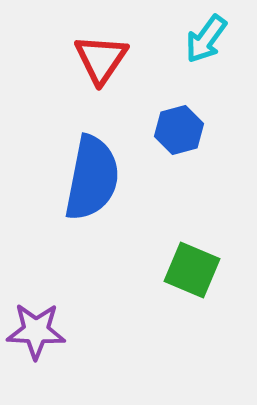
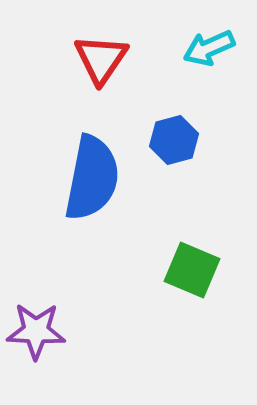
cyan arrow: moved 3 px right, 9 px down; rotated 30 degrees clockwise
blue hexagon: moved 5 px left, 10 px down
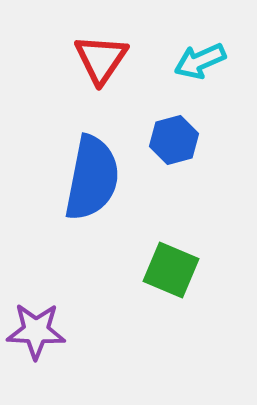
cyan arrow: moved 9 px left, 13 px down
green square: moved 21 px left
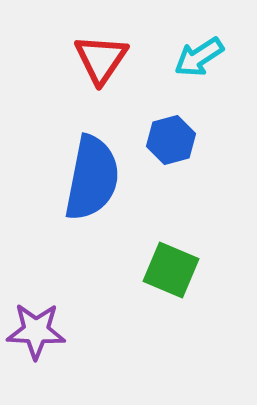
cyan arrow: moved 1 px left, 4 px up; rotated 9 degrees counterclockwise
blue hexagon: moved 3 px left
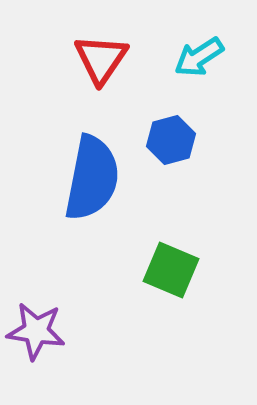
purple star: rotated 6 degrees clockwise
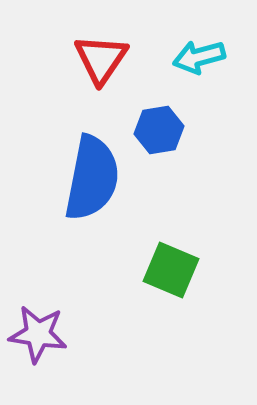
cyan arrow: rotated 18 degrees clockwise
blue hexagon: moved 12 px left, 10 px up; rotated 6 degrees clockwise
purple star: moved 2 px right, 3 px down
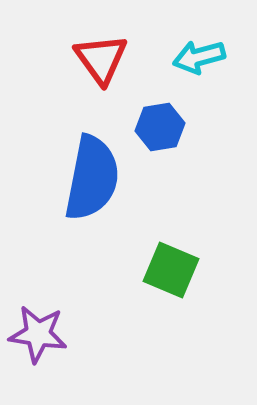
red triangle: rotated 10 degrees counterclockwise
blue hexagon: moved 1 px right, 3 px up
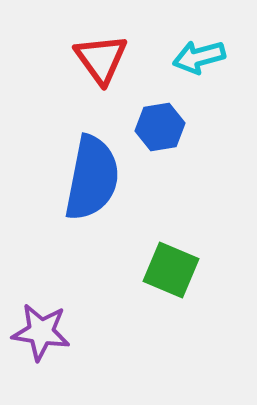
purple star: moved 3 px right, 2 px up
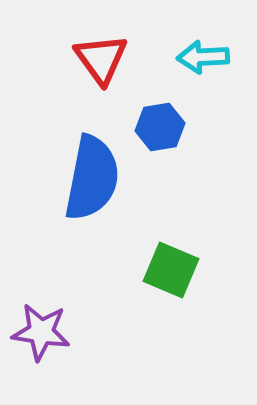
cyan arrow: moved 4 px right; rotated 12 degrees clockwise
